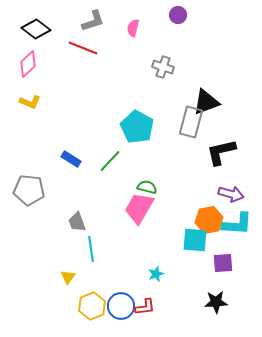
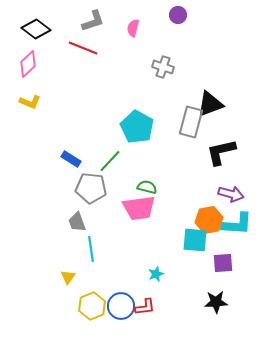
black triangle: moved 4 px right, 2 px down
gray pentagon: moved 62 px right, 2 px up
pink trapezoid: rotated 128 degrees counterclockwise
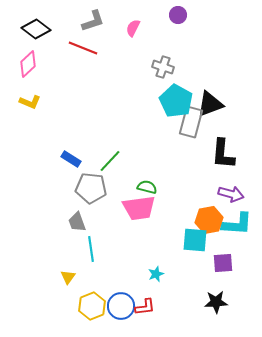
pink semicircle: rotated 12 degrees clockwise
cyan pentagon: moved 39 px right, 26 px up
black L-shape: moved 2 px right, 2 px down; rotated 72 degrees counterclockwise
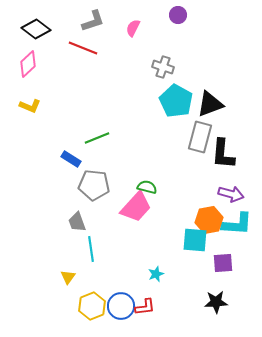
yellow L-shape: moved 4 px down
gray rectangle: moved 9 px right, 15 px down
green line: moved 13 px left, 23 px up; rotated 25 degrees clockwise
gray pentagon: moved 3 px right, 3 px up
pink trapezoid: moved 3 px left, 1 px up; rotated 40 degrees counterclockwise
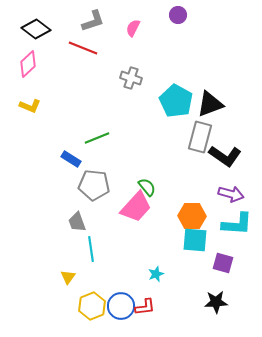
gray cross: moved 32 px left, 11 px down
black L-shape: moved 2 px right, 2 px down; rotated 60 degrees counterclockwise
green semicircle: rotated 36 degrees clockwise
orange hexagon: moved 17 px left, 4 px up; rotated 12 degrees clockwise
purple square: rotated 20 degrees clockwise
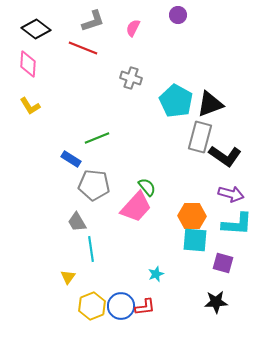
pink diamond: rotated 44 degrees counterclockwise
yellow L-shape: rotated 35 degrees clockwise
gray trapezoid: rotated 10 degrees counterclockwise
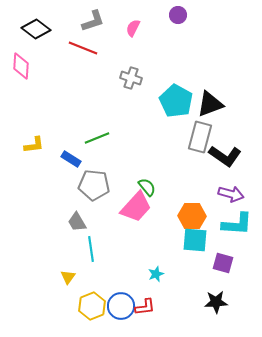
pink diamond: moved 7 px left, 2 px down
yellow L-shape: moved 4 px right, 39 px down; rotated 65 degrees counterclockwise
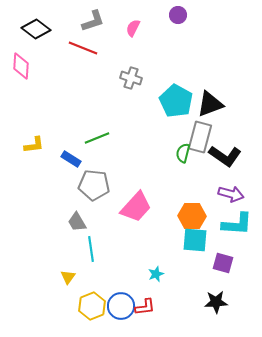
green semicircle: moved 36 px right, 34 px up; rotated 126 degrees counterclockwise
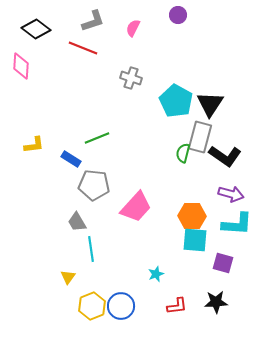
black triangle: rotated 36 degrees counterclockwise
red L-shape: moved 32 px right, 1 px up
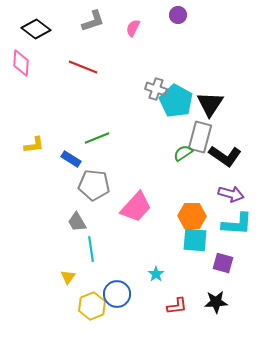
red line: moved 19 px down
pink diamond: moved 3 px up
gray cross: moved 25 px right, 11 px down
green semicircle: rotated 42 degrees clockwise
cyan star: rotated 14 degrees counterclockwise
blue circle: moved 4 px left, 12 px up
